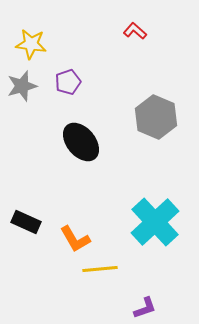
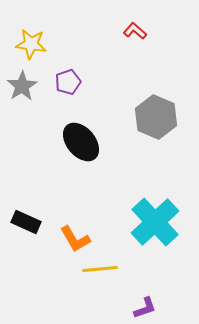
gray star: rotated 16 degrees counterclockwise
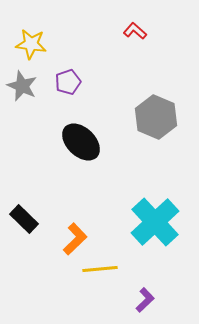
gray star: rotated 16 degrees counterclockwise
black ellipse: rotated 6 degrees counterclockwise
black rectangle: moved 2 px left, 3 px up; rotated 20 degrees clockwise
orange L-shape: rotated 104 degrees counterclockwise
purple L-shape: moved 8 px up; rotated 25 degrees counterclockwise
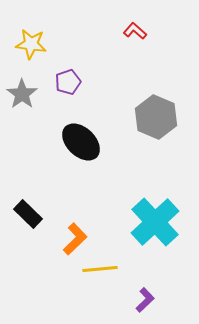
gray star: moved 8 px down; rotated 12 degrees clockwise
black rectangle: moved 4 px right, 5 px up
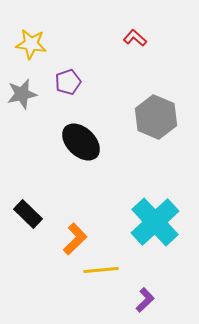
red L-shape: moved 7 px down
gray star: rotated 24 degrees clockwise
yellow line: moved 1 px right, 1 px down
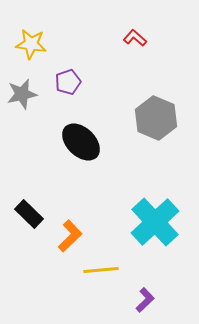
gray hexagon: moved 1 px down
black rectangle: moved 1 px right
orange L-shape: moved 5 px left, 3 px up
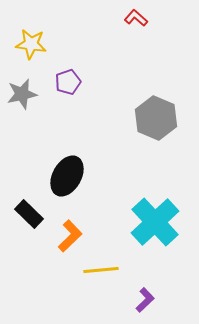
red L-shape: moved 1 px right, 20 px up
black ellipse: moved 14 px left, 34 px down; rotated 75 degrees clockwise
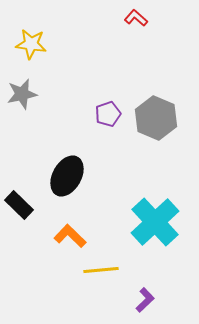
purple pentagon: moved 40 px right, 32 px down
black rectangle: moved 10 px left, 9 px up
orange L-shape: rotated 92 degrees counterclockwise
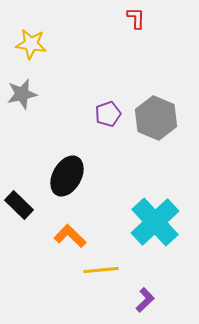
red L-shape: rotated 50 degrees clockwise
